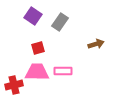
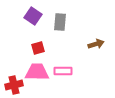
gray rectangle: rotated 30 degrees counterclockwise
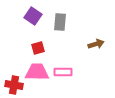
pink rectangle: moved 1 px down
red cross: rotated 24 degrees clockwise
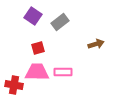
gray rectangle: rotated 48 degrees clockwise
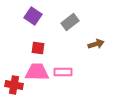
gray rectangle: moved 10 px right
red square: rotated 24 degrees clockwise
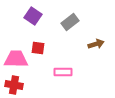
pink trapezoid: moved 21 px left, 13 px up
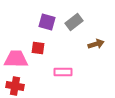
purple square: moved 14 px right, 6 px down; rotated 18 degrees counterclockwise
gray rectangle: moved 4 px right
red cross: moved 1 px right, 1 px down
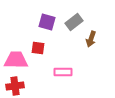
brown arrow: moved 5 px left, 5 px up; rotated 126 degrees clockwise
pink trapezoid: moved 1 px down
red cross: rotated 18 degrees counterclockwise
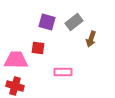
red cross: rotated 24 degrees clockwise
